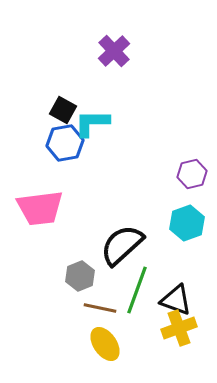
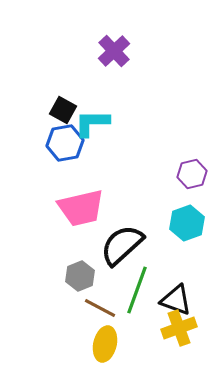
pink trapezoid: moved 41 px right; rotated 6 degrees counterclockwise
brown line: rotated 16 degrees clockwise
yellow ellipse: rotated 48 degrees clockwise
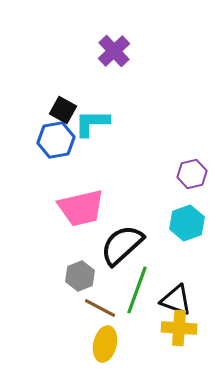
blue hexagon: moved 9 px left, 3 px up
yellow cross: rotated 24 degrees clockwise
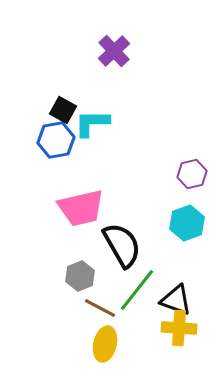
black semicircle: rotated 102 degrees clockwise
green line: rotated 18 degrees clockwise
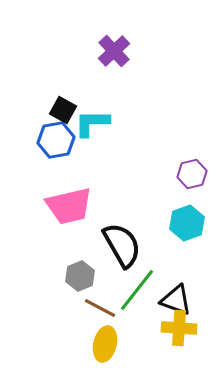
pink trapezoid: moved 12 px left, 2 px up
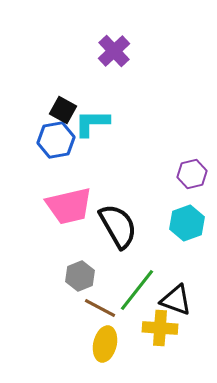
black semicircle: moved 4 px left, 19 px up
yellow cross: moved 19 px left
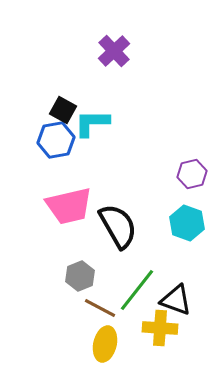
cyan hexagon: rotated 20 degrees counterclockwise
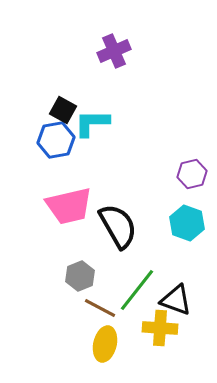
purple cross: rotated 20 degrees clockwise
